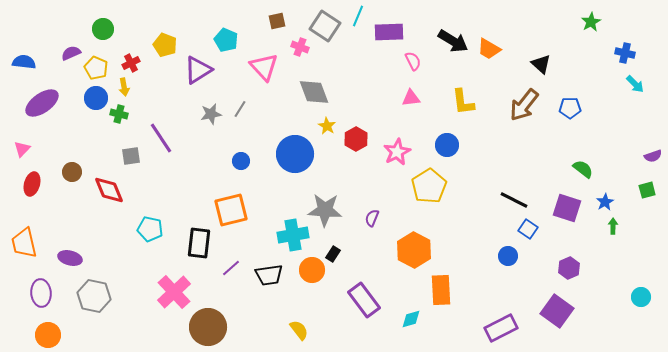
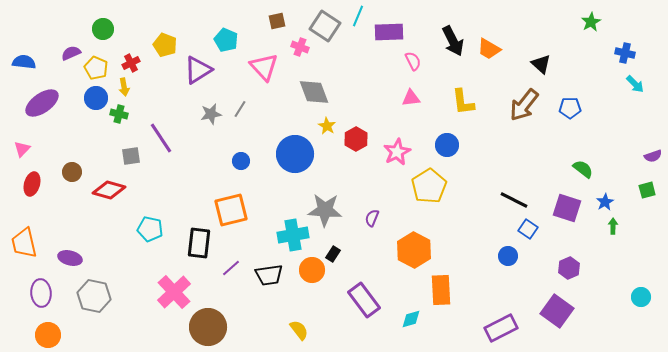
black arrow at (453, 41): rotated 32 degrees clockwise
red diamond at (109, 190): rotated 52 degrees counterclockwise
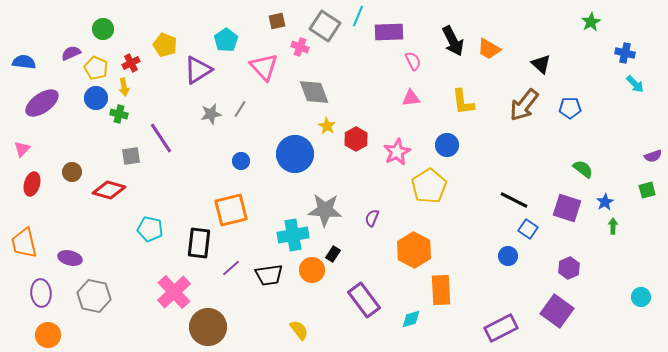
cyan pentagon at (226, 40): rotated 15 degrees clockwise
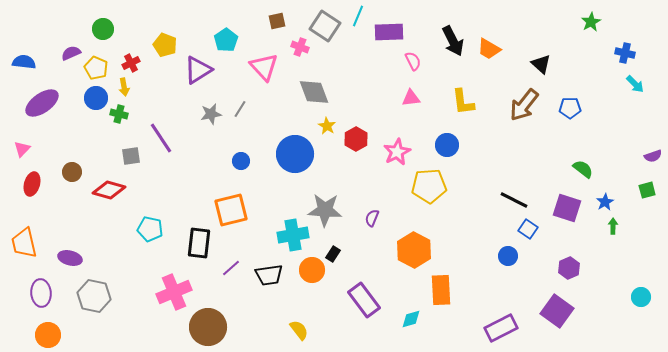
yellow pentagon at (429, 186): rotated 28 degrees clockwise
pink cross at (174, 292): rotated 20 degrees clockwise
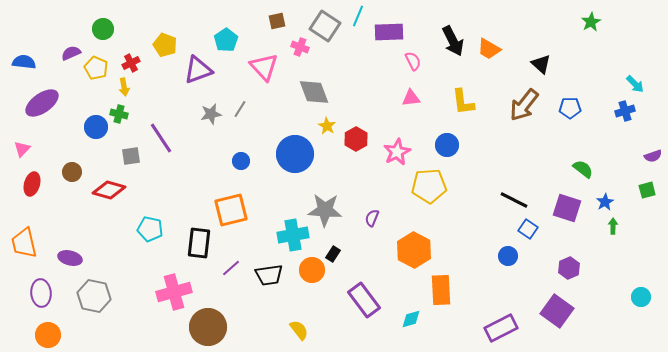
blue cross at (625, 53): moved 58 px down; rotated 30 degrees counterclockwise
purple triangle at (198, 70): rotated 12 degrees clockwise
blue circle at (96, 98): moved 29 px down
pink cross at (174, 292): rotated 8 degrees clockwise
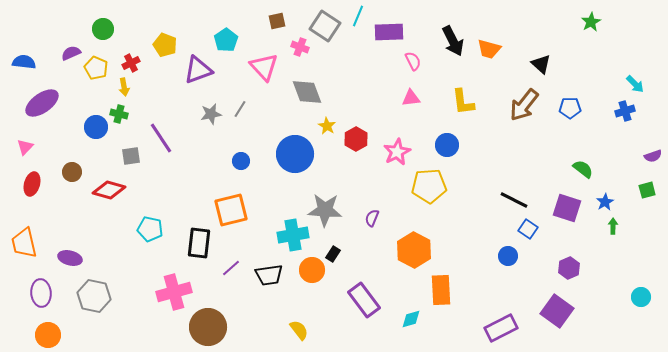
orange trapezoid at (489, 49): rotated 15 degrees counterclockwise
gray diamond at (314, 92): moved 7 px left
pink triangle at (22, 149): moved 3 px right, 2 px up
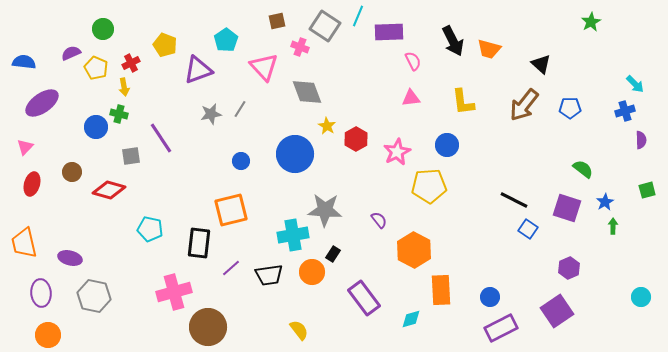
purple semicircle at (653, 156): moved 12 px left, 16 px up; rotated 72 degrees counterclockwise
purple semicircle at (372, 218): moved 7 px right, 2 px down; rotated 120 degrees clockwise
blue circle at (508, 256): moved 18 px left, 41 px down
orange circle at (312, 270): moved 2 px down
purple rectangle at (364, 300): moved 2 px up
purple square at (557, 311): rotated 20 degrees clockwise
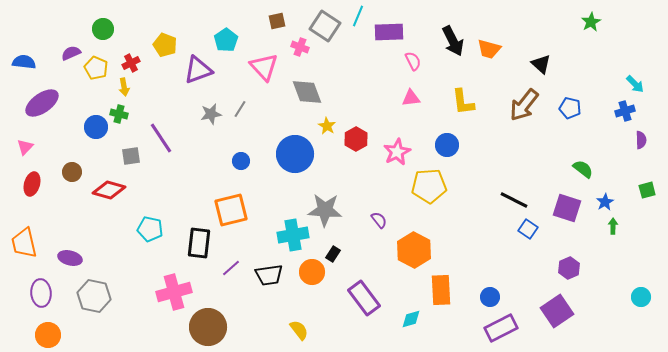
blue pentagon at (570, 108): rotated 15 degrees clockwise
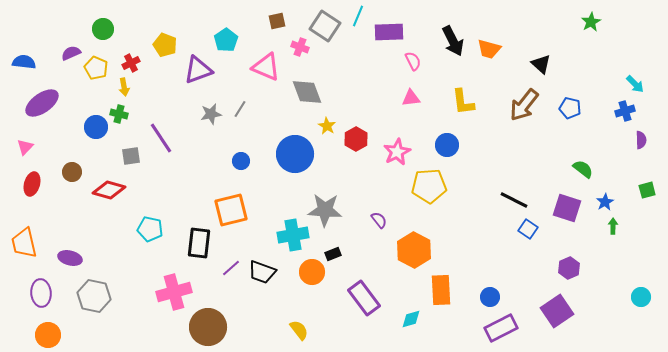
pink triangle at (264, 67): moved 2 px right; rotated 24 degrees counterclockwise
black rectangle at (333, 254): rotated 35 degrees clockwise
black trapezoid at (269, 275): moved 7 px left, 3 px up; rotated 28 degrees clockwise
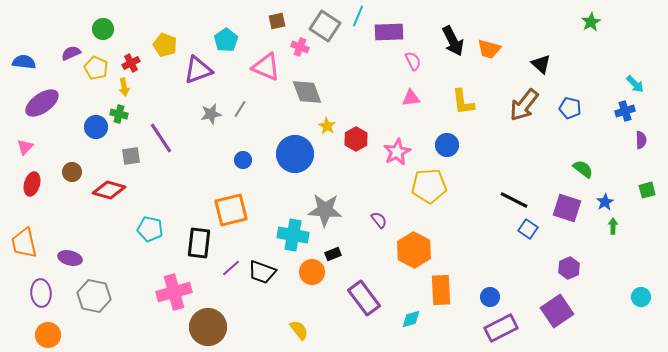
blue circle at (241, 161): moved 2 px right, 1 px up
cyan cross at (293, 235): rotated 20 degrees clockwise
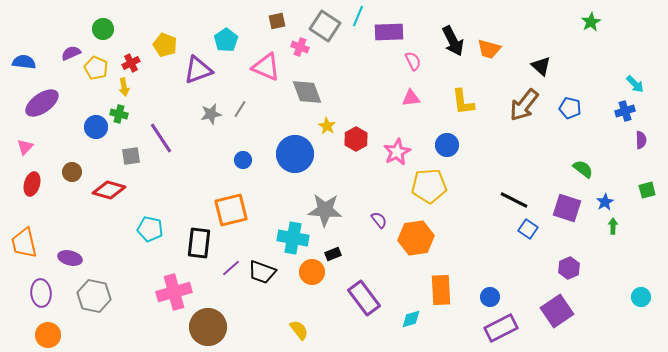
black triangle at (541, 64): moved 2 px down
cyan cross at (293, 235): moved 3 px down
orange hexagon at (414, 250): moved 2 px right, 12 px up; rotated 24 degrees clockwise
